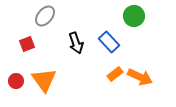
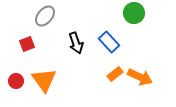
green circle: moved 3 px up
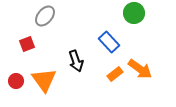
black arrow: moved 18 px down
orange arrow: moved 8 px up; rotated 10 degrees clockwise
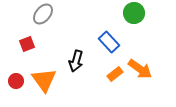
gray ellipse: moved 2 px left, 2 px up
black arrow: rotated 35 degrees clockwise
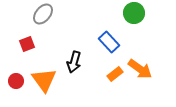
black arrow: moved 2 px left, 1 px down
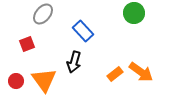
blue rectangle: moved 26 px left, 11 px up
orange arrow: moved 1 px right, 3 px down
